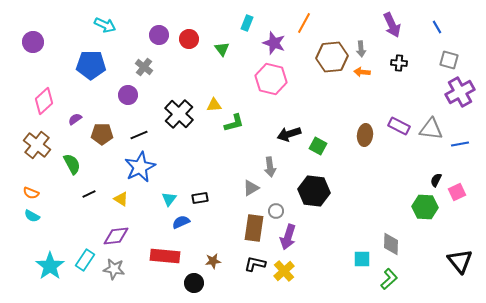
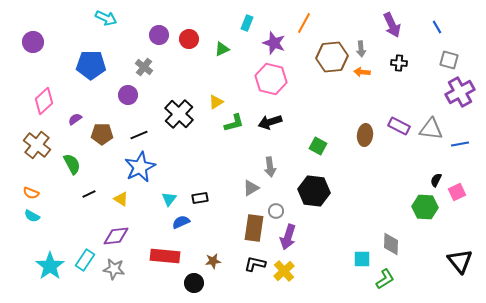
cyan arrow at (105, 25): moved 1 px right, 7 px up
green triangle at (222, 49): rotated 42 degrees clockwise
yellow triangle at (214, 105): moved 2 px right, 3 px up; rotated 28 degrees counterclockwise
black arrow at (289, 134): moved 19 px left, 12 px up
green L-shape at (389, 279): moved 4 px left; rotated 10 degrees clockwise
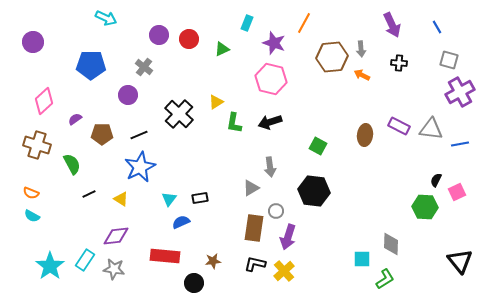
orange arrow at (362, 72): moved 3 px down; rotated 21 degrees clockwise
green L-shape at (234, 123): rotated 115 degrees clockwise
brown cross at (37, 145): rotated 20 degrees counterclockwise
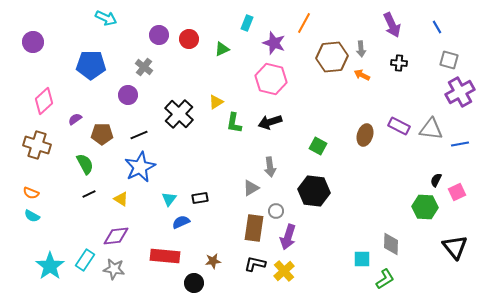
brown ellipse at (365, 135): rotated 10 degrees clockwise
green semicircle at (72, 164): moved 13 px right
black triangle at (460, 261): moved 5 px left, 14 px up
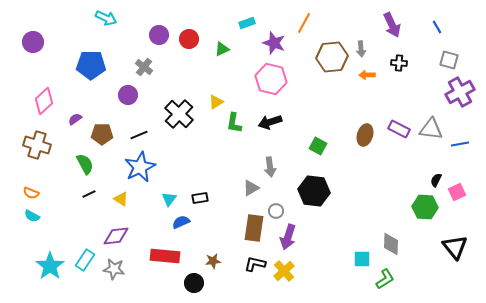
cyan rectangle at (247, 23): rotated 49 degrees clockwise
orange arrow at (362, 75): moved 5 px right; rotated 28 degrees counterclockwise
purple rectangle at (399, 126): moved 3 px down
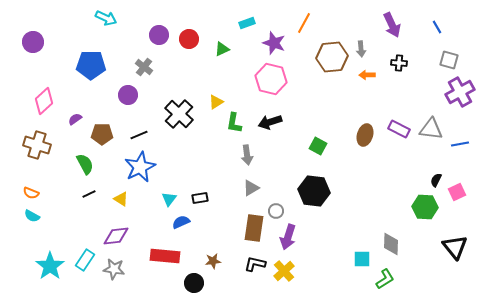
gray arrow at (270, 167): moved 23 px left, 12 px up
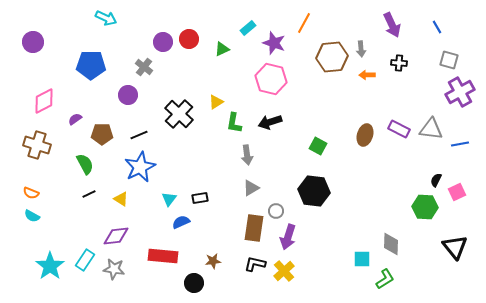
cyan rectangle at (247, 23): moved 1 px right, 5 px down; rotated 21 degrees counterclockwise
purple circle at (159, 35): moved 4 px right, 7 px down
pink diamond at (44, 101): rotated 16 degrees clockwise
red rectangle at (165, 256): moved 2 px left
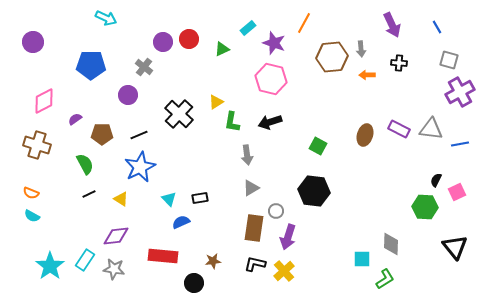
green L-shape at (234, 123): moved 2 px left, 1 px up
cyan triangle at (169, 199): rotated 21 degrees counterclockwise
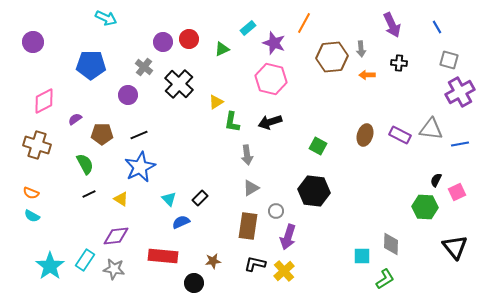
black cross at (179, 114): moved 30 px up
purple rectangle at (399, 129): moved 1 px right, 6 px down
black rectangle at (200, 198): rotated 35 degrees counterclockwise
brown rectangle at (254, 228): moved 6 px left, 2 px up
cyan square at (362, 259): moved 3 px up
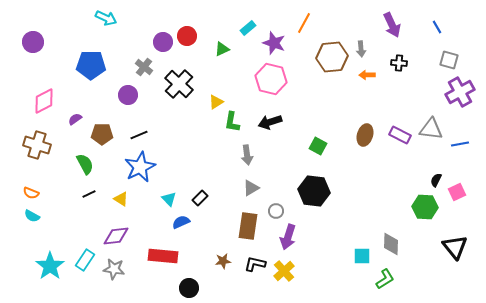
red circle at (189, 39): moved 2 px left, 3 px up
brown star at (213, 261): moved 10 px right
black circle at (194, 283): moved 5 px left, 5 px down
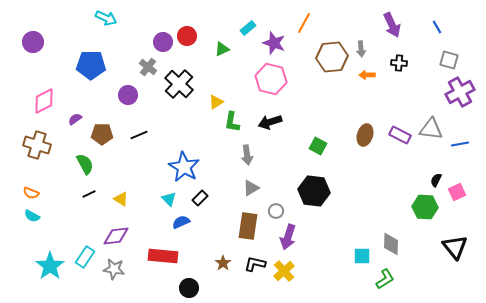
gray cross at (144, 67): moved 4 px right
blue star at (140, 167): moved 44 px right; rotated 16 degrees counterclockwise
cyan rectangle at (85, 260): moved 3 px up
brown star at (223, 261): moved 2 px down; rotated 28 degrees counterclockwise
